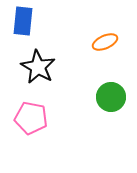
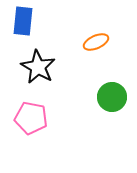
orange ellipse: moved 9 px left
green circle: moved 1 px right
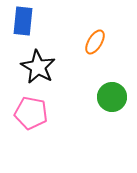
orange ellipse: moved 1 px left; rotated 35 degrees counterclockwise
pink pentagon: moved 5 px up
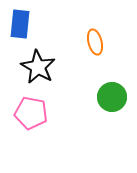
blue rectangle: moved 3 px left, 3 px down
orange ellipse: rotated 45 degrees counterclockwise
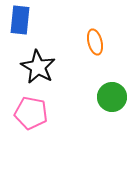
blue rectangle: moved 4 px up
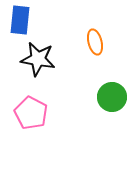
black star: moved 8 px up; rotated 20 degrees counterclockwise
pink pentagon: rotated 16 degrees clockwise
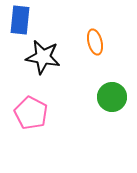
black star: moved 5 px right, 2 px up
